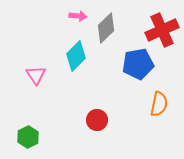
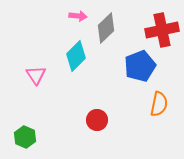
red cross: rotated 12 degrees clockwise
blue pentagon: moved 2 px right, 2 px down; rotated 12 degrees counterclockwise
green hexagon: moved 3 px left; rotated 10 degrees counterclockwise
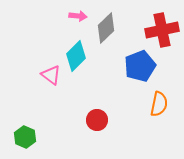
pink triangle: moved 15 px right; rotated 20 degrees counterclockwise
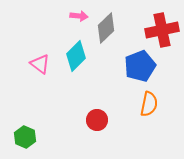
pink arrow: moved 1 px right
pink triangle: moved 11 px left, 11 px up
orange semicircle: moved 10 px left
